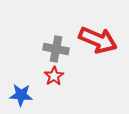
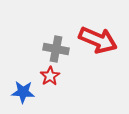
red star: moved 4 px left
blue star: moved 2 px right, 3 px up
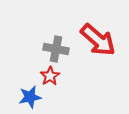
red arrow: rotated 18 degrees clockwise
blue star: moved 7 px right, 5 px down; rotated 15 degrees counterclockwise
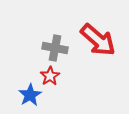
gray cross: moved 1 px left, 1 px up
blue star: moved 2 px up; rotated 20 degrees counterclockwise
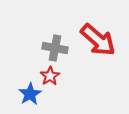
blue star: moved 1 px up
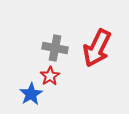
red arrow: moved 1 px left, 8 px down; rotated 75 degrees clockwise
blue star: moved 1 px right
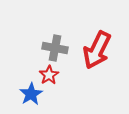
red arrow: moved 2 px down
red star: moved 1 px left, 1 px up
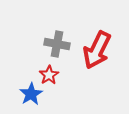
gray cross: moved 2 px right, 4 px up
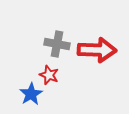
red arrow: rotated 114 degrees counterclockwise
red star: rotated 18 degrees counterclockwise
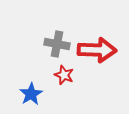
red star: moved 15 px right
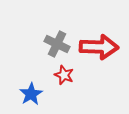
gray cross: rotated 15 degrees clockwise
red arrow: moved 2 px right, 3 px up
